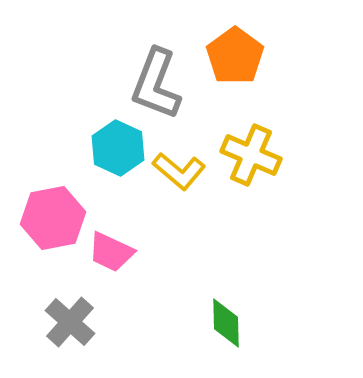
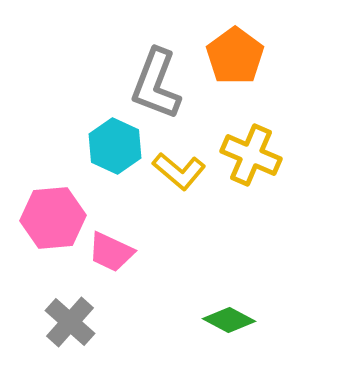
cyan hexagon: moved 3 px left, 2 px up
pink hexagon: rotated 6 degrees clockwise
green diamond: moved 3 px right, 3 px up; rotated 60 degrees counterclockwise
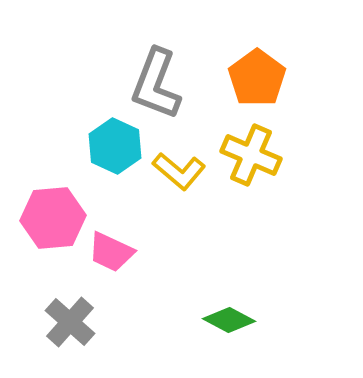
orange pentagon: moved 22 px right, 22 px down
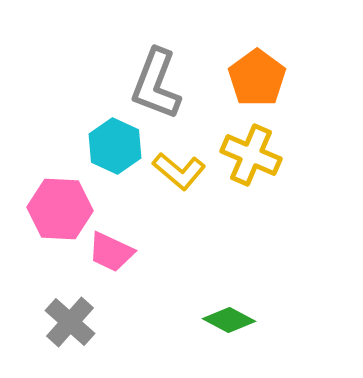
pink hexagon: moved 7 px right, 9 px up; rotated 8 degrees clockwise
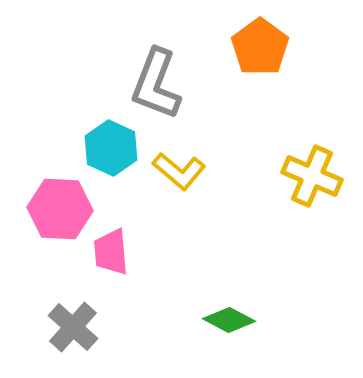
orange pentagon: moved 3 px right, 31 px up
cyan hexagon: moved 4 px left, 2 px down
yellow cross: moved 61 px right, 21 px down
pink trapezoid: rotated 60 degrees clockwise
gray cross: moved 3 px right, 5 px down
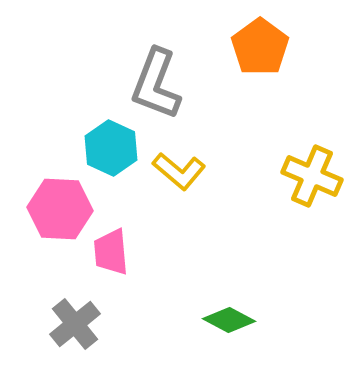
gray cross: moved 2 px right, 3 px up; rotated 9 degrees clockwise
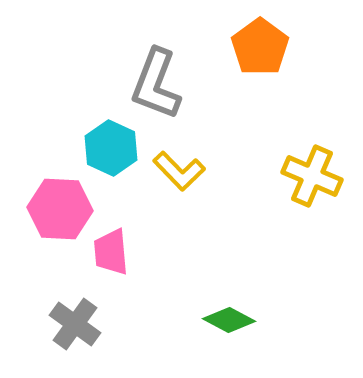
yellow L-shape: rotated 6 degrees clockwise
gray cross: rotated 15 degrees counterclockwise
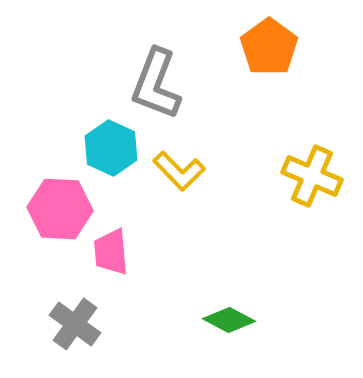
orange pentagon: moved 9 px right
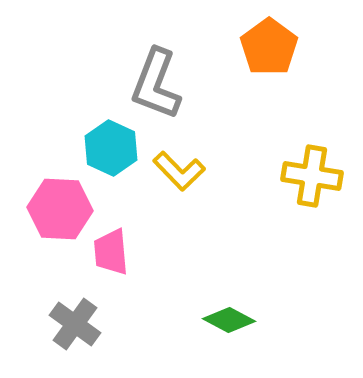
yellow cross: rotated 14 degrees counterclockwise
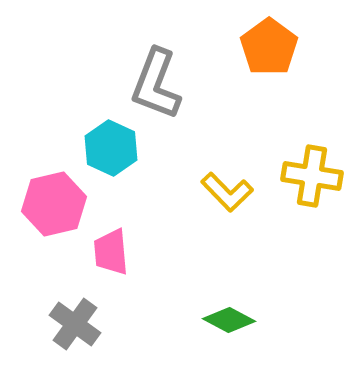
yellow L-shape: moved 48 px right, 21 px down
pink hexagon: moved 6 px left, 5 px up; rotated 16 degrees counterclockwise
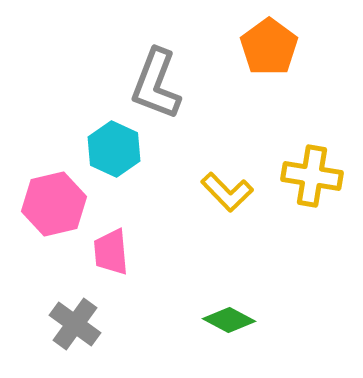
cyan hexagon: moved 3 px right, 1 px down
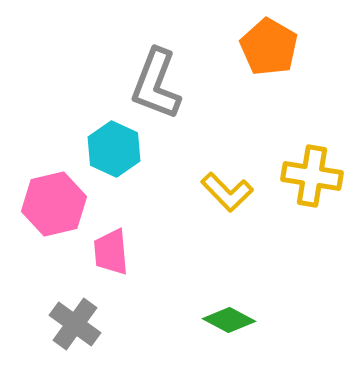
orange pentagon: rotated 6 degrees counterclockwise
